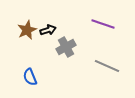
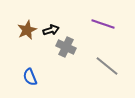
black arrow: moved 3 px right
gray cross: rotated 36 degrees counterclockwise
gray line: rotated 15 degrees clockwise
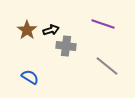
brown star: rotated 12 degrees counterclockwise
gray cross: moved 1 px up; rotated 18 degrees counterclockwise
blue semicircle: rotated 144 degrees clockwise
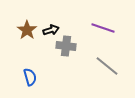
purple line: moved 4 px down
blue semicircle: rotated 42 degrees clockwise
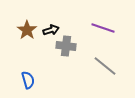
gray line: moved 2 px left
blue semicircle: moved 2 px left, 3 px down
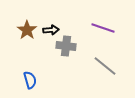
black arrow: rotated 14 degrees clockwise
blue semicircle: moved 2 px right
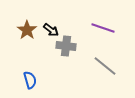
black arrow: rotated 42 degrees clockwise
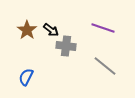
blue semicircle: moved 4 px left, 3 px up; rotated 138 degrees counterclockwise
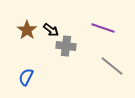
gray line: moved 7 px right
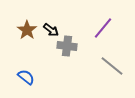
purple line: rotated 70 degrees counterclockwise
gray cross: moved 1 px right
blue semicircle: rotated 102 degrees clockwise
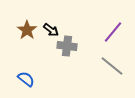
purple line: moved 10 px right, 4 px down
blue semicircle: moved 2 px down
